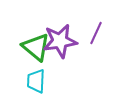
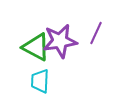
green triangle: rotated 12 degrees counterclockwise
cyan trapezoid: moved 4 px right
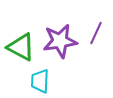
green triangle: moved 15 px left
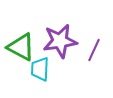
purple line: moved 2 px left, 17 px down
cyan trapezoid: moved 12 px up
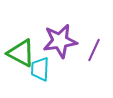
green triangle: moved 6 px down
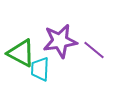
purple line: rotated 75 degrees counterclockwise
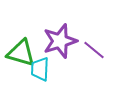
purple star: rotated 8 degrees counterclockwise
green triangle: rotated 12 degrees counterclockwise
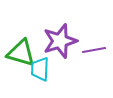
purple line: rotated 50 degrees counterclockwise
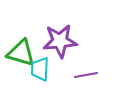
purple star: rotated 12 degrees clockwise
purple line: moved 8 px left, 25 px down
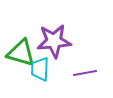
purple star: moved 6 px left
purple line: moved 1 px left, 2 px up
